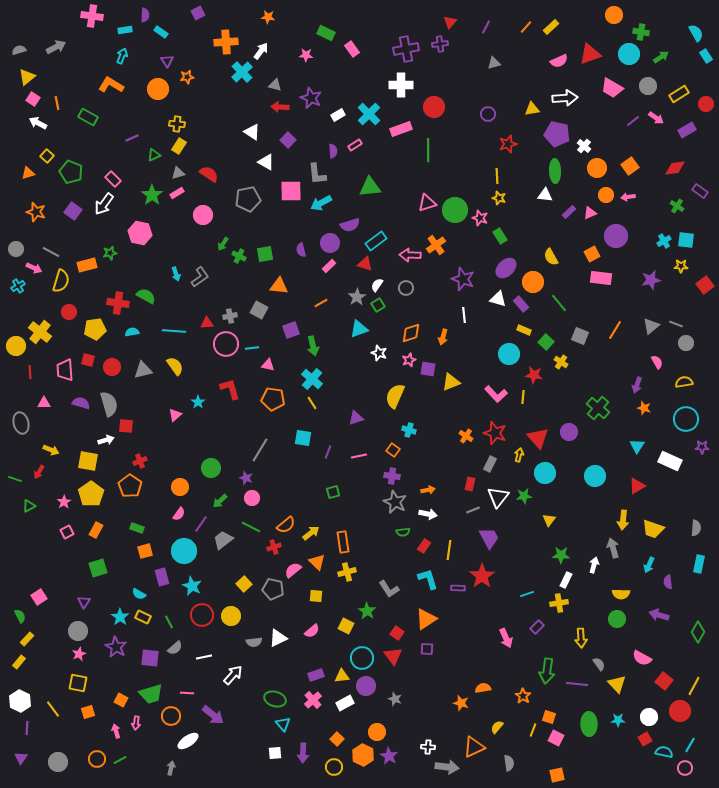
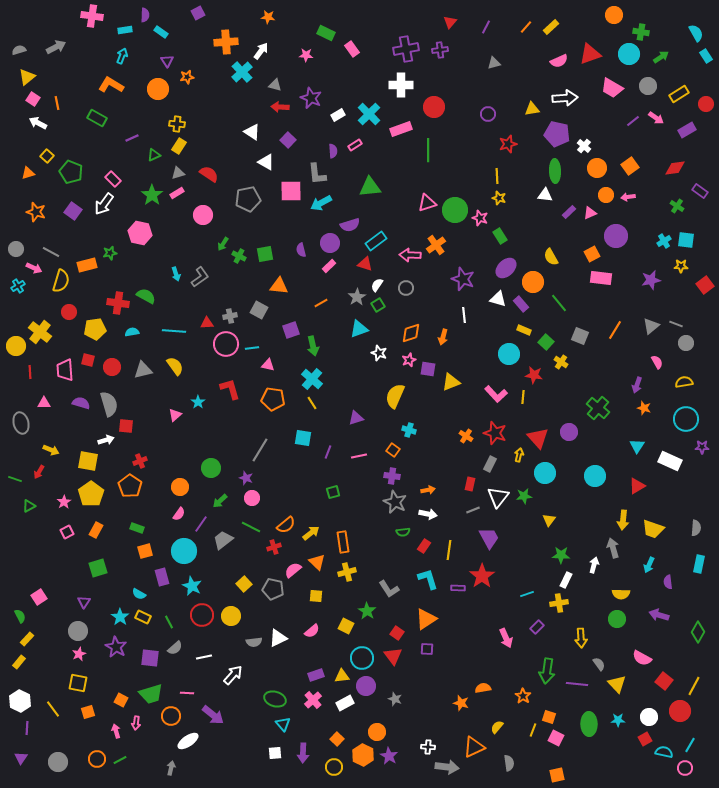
purple cross at (440, 44): moved 6 px down
green rectangle at (88, 117): moved 9 px right, 1 px down
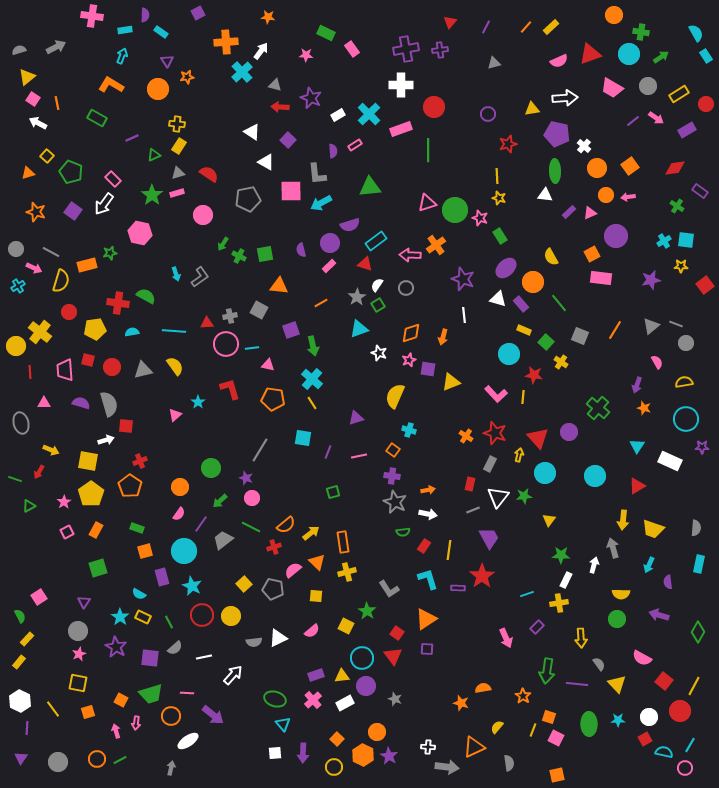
pink rectangle at (177, 193): rotated 16 degrees clockwise
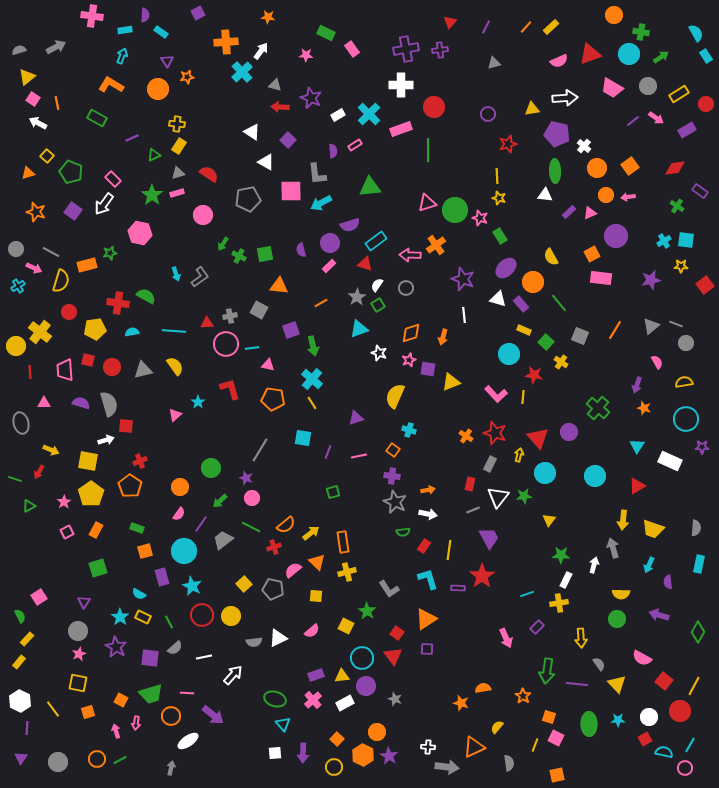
yellow line at (533, 730): moved 2 px right, 15 px down
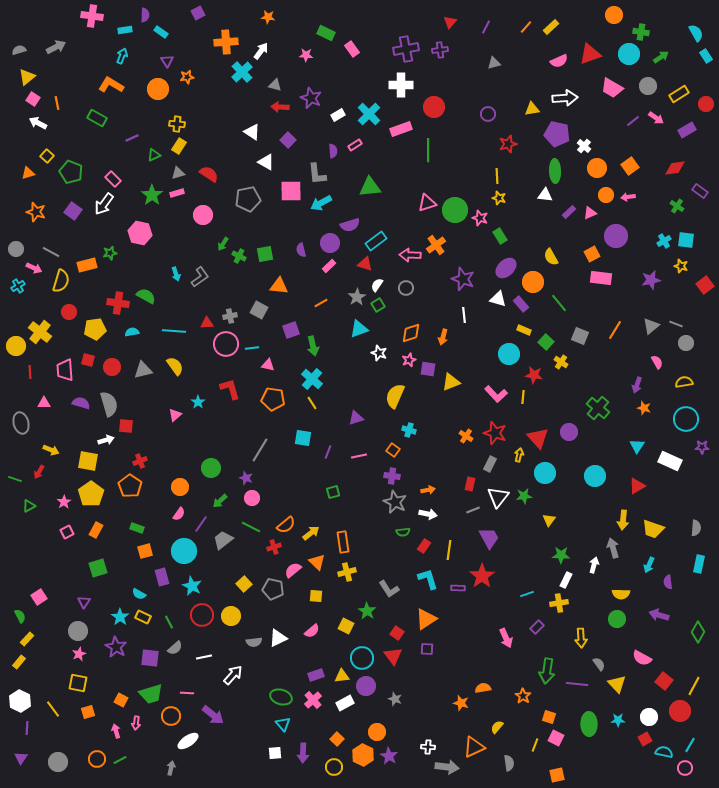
yellow star at (681, 266): rotated 16 degrees clockwise
green ellipse at (275, 699): moved 6 px right, 2 px up
